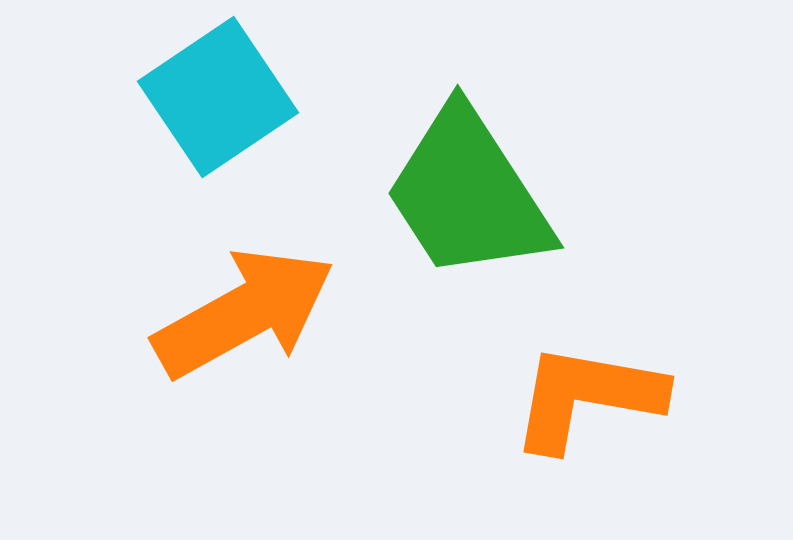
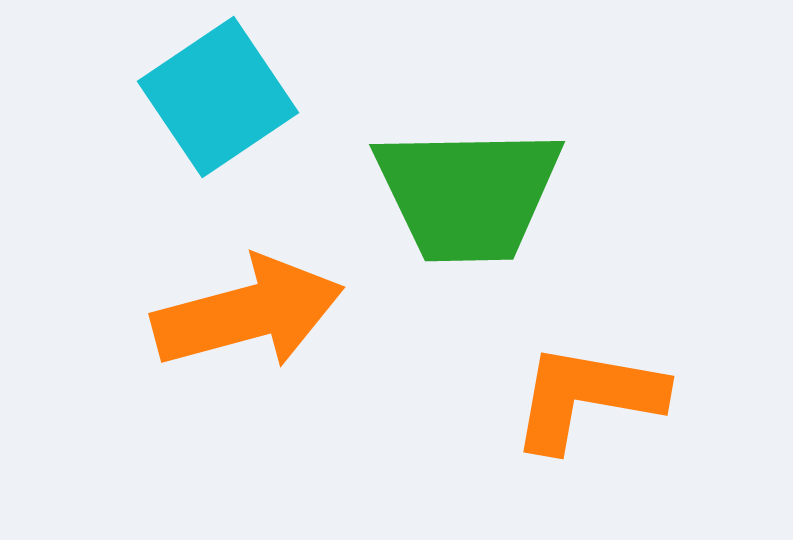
green trapezoid: rotated 58 degrees counterclockwise
orange arrow: moved 4 px right; rotated 14 degrees clockwise
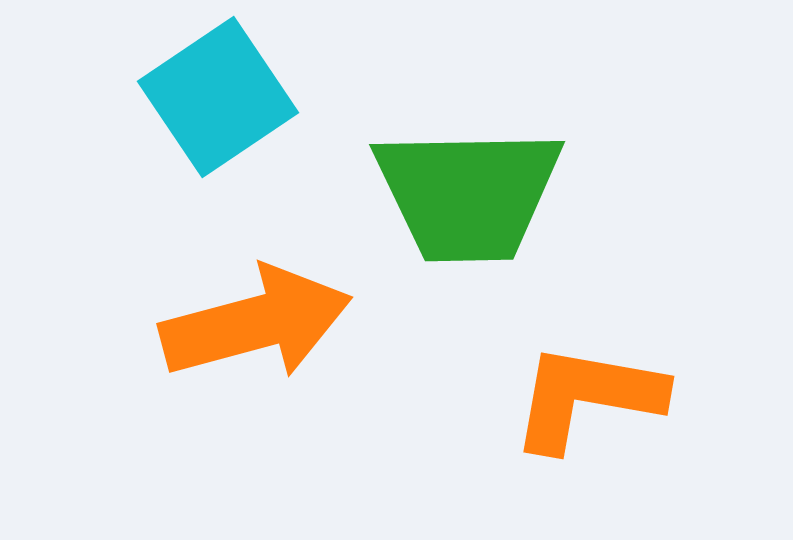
orange arrow: moved 8 px right, 10 px down
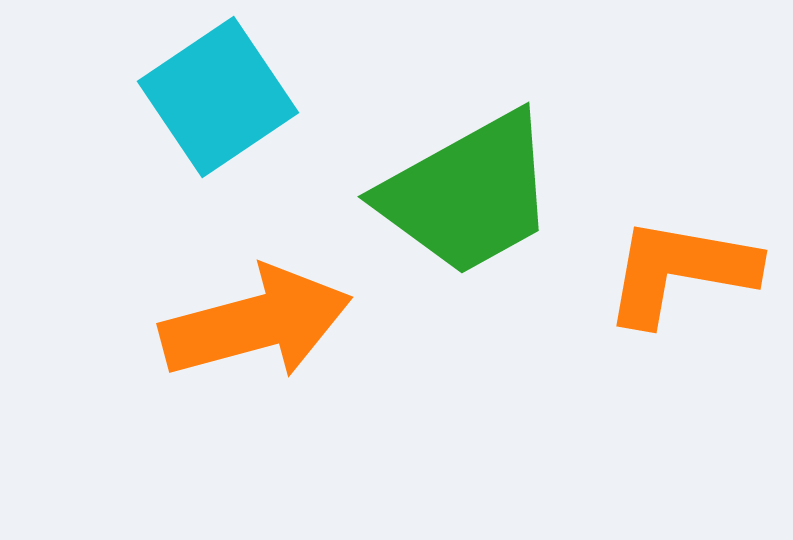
green trapezoid: rotated 28 degrees counterclockwise
orange L-shape: moved 93 px right, 126 px up
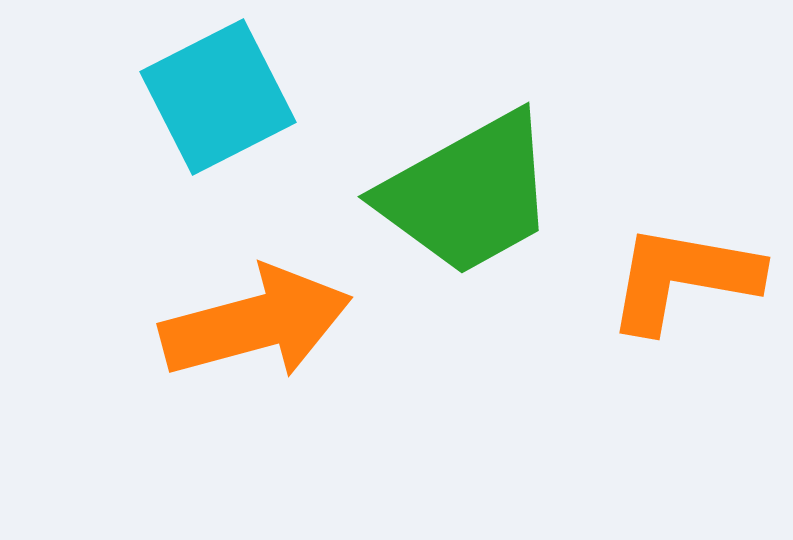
cyan square: rotated 7 degrees clockwise
orange L-shape: moved 3 px right, 7 px down
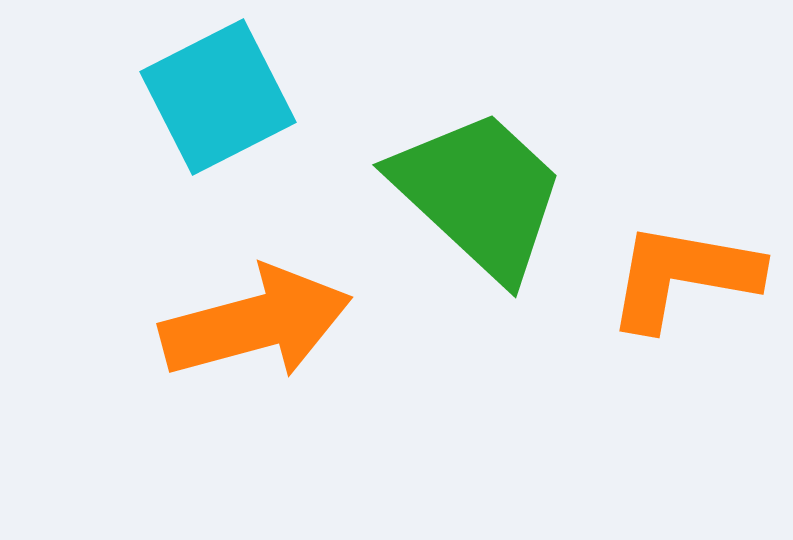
green trapezoid: moved 11 px right; rotated 108 degrees counterclockwise
orange L-shape: moved 2 px up
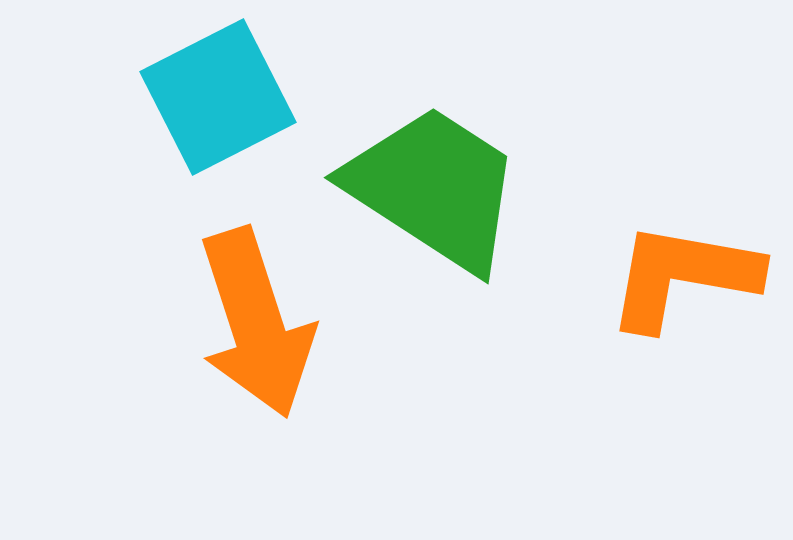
green trapezoid: moved 45 px left, 6 px up; rotated 10 degrees counterclockwise
orange arrow: rotated 87 degrees clockwise
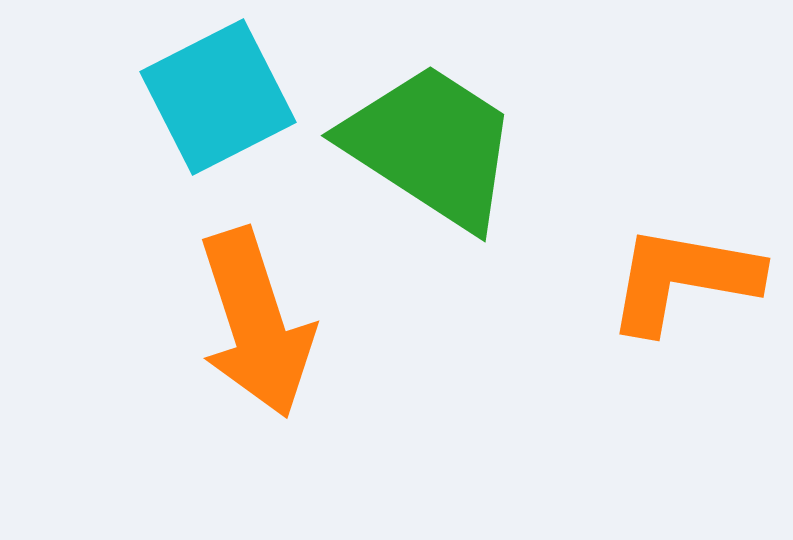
green trapezoid: moved 3 px left, 42 px up
orange L-shape: moved 3 px down
